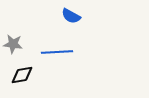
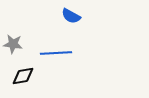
blue line: moved 1 px left, 1 px down
black diamond: moved 1 px right, 1 px down
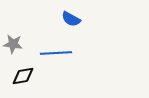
blue semicircle: moved 3 px down
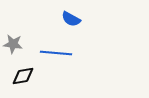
blue line: rotated 8 degrees clockwise
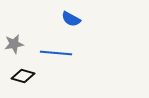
gray star: moved 1 px right; rotated 18 degrees counterclockwise
black diamond: rotated 25 degrees clockwise
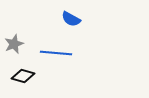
gray star: rotated 12 degrees counterclockwise
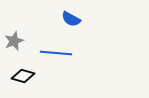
gray star: moved 3 px up
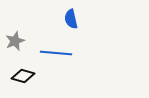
blue semicircle: rotated 48 degrees clockwise
gray star: moved 1 px right
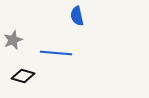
blue semicircle: moved 6 px right, 3 px up
gray star: moved 2 px left, 1 px up
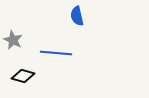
gray star: rotated 24 degrees counterclockwise
